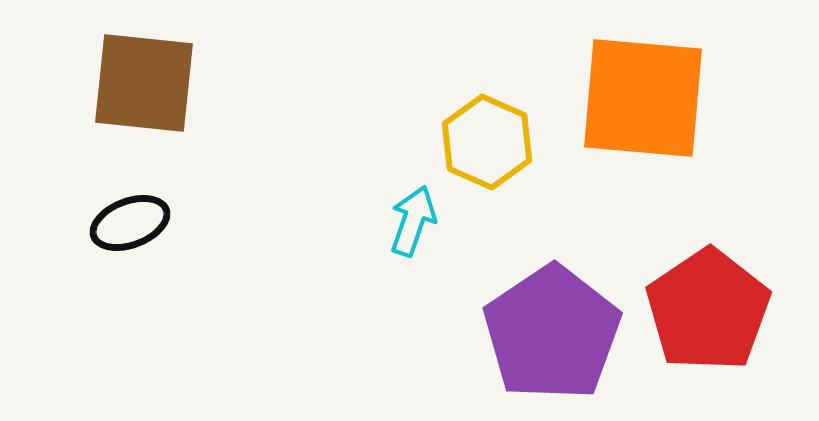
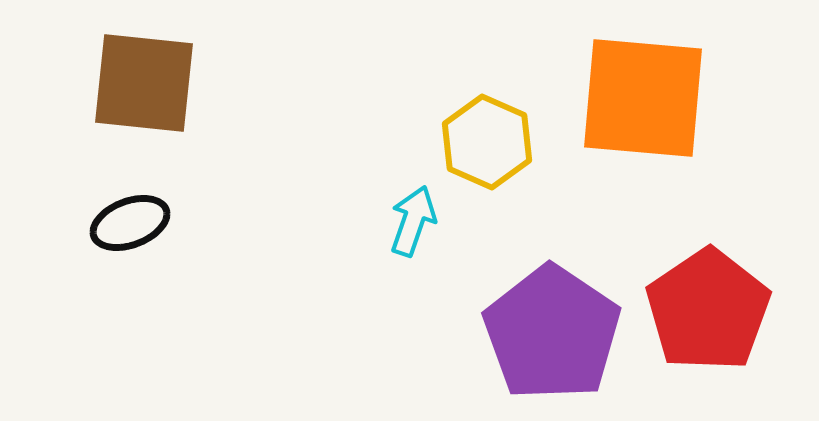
purple pentagon: rotated 4 degrees counterclockwise
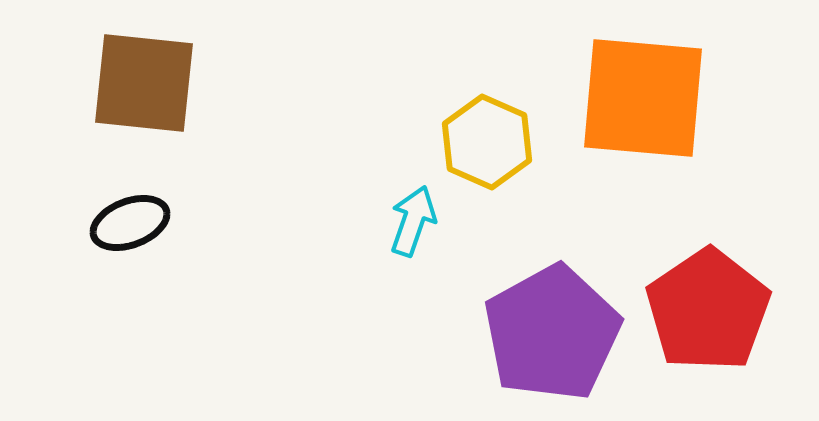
purple pentagon: rotated 9 degrees clockwise
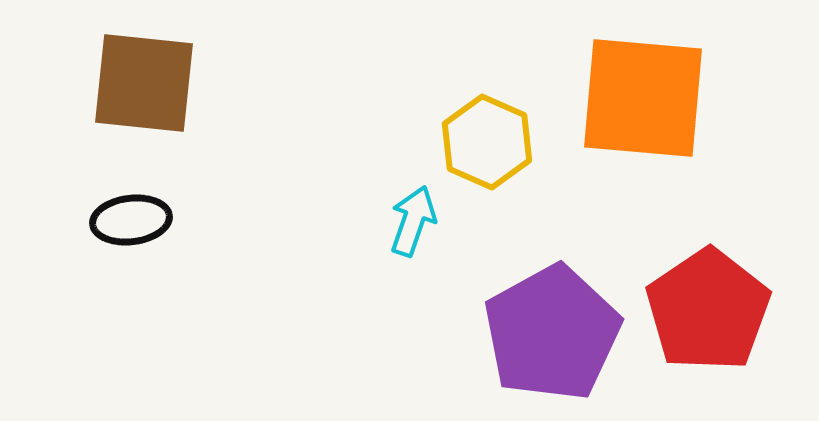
black ellipse: moved 1 px right, 3 px up; rotated 14 degrees clockwise
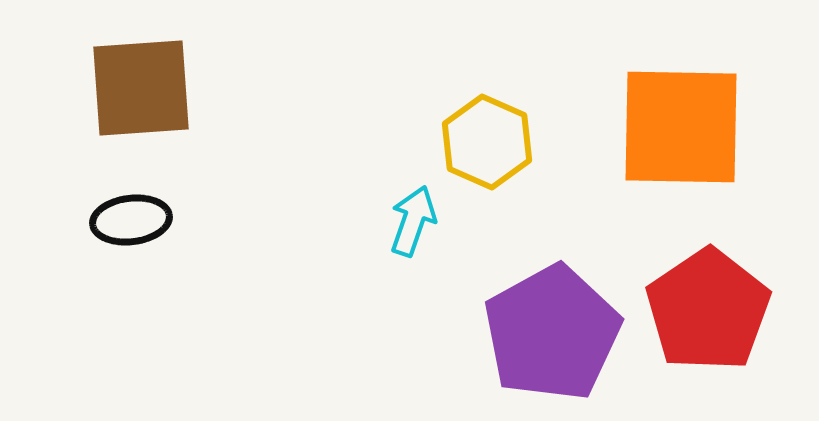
brown square: moved 3 px left, 5 px down; rotated 10 degrees counterclockwise
orange square: moved 38 px right, 29 px down; rotated 4 degrees counterclockwise
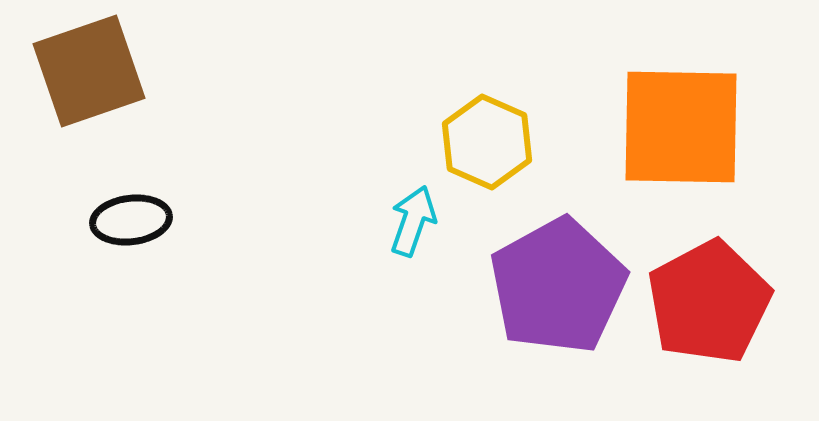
brown square: moved 52 px left, 17 px up; rotated 15 degrees counterclockwise
red pentagon: moved 1 px right, 8 px up; rotated 6 degrees clockwise
purple pentagon: moved 6 px right, 47 px up
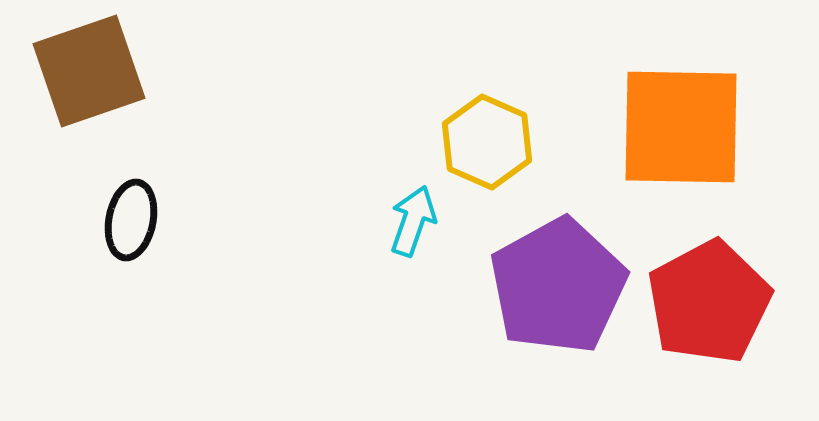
black ellipse: rotated 72 degrees counterclockwise
